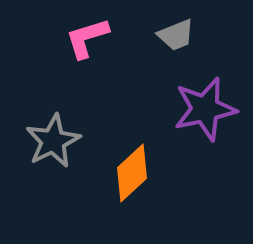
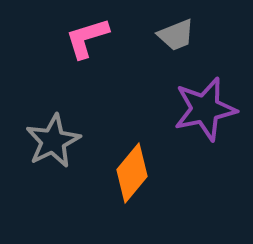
orange diamond: rotated 8 degrees counterclockwise
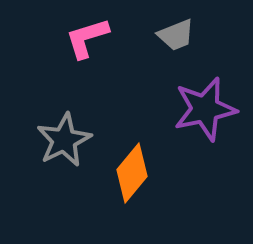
gray star: moved 11 px right, 1 px up
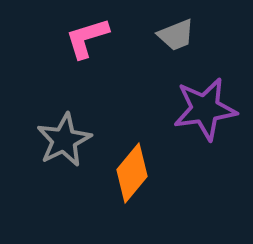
purple star: rotated 4 degrees clockwise
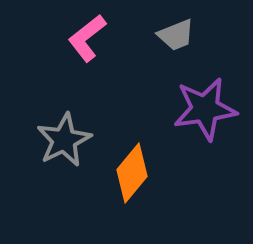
pink L-shape: rotated 21 degrees counterclockwise
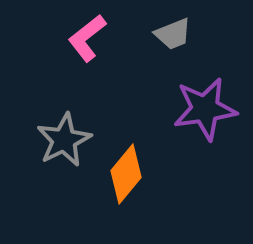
gray trapezoid: moved 3 px left, 1 px up
orange diamond: moved 6 px left, 1 px down
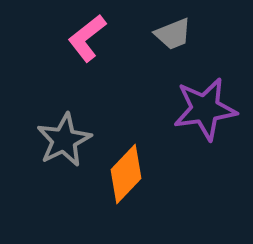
orange diamond: rotated 4 degrees clockwise
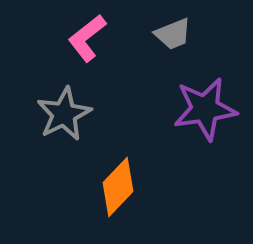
gray star: moved 26 px up
orange diamond: moved 8 px left, 13 px down
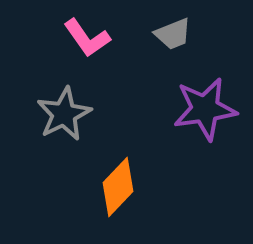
pink L-shape: rotated 87 degrees counterclockwise
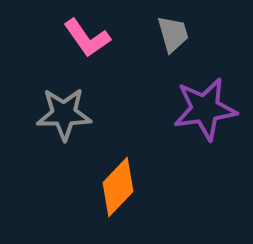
gray trapezoid: rotated 84 degrees counterclockwise
gray star: rotated 26 degrees clockwise
